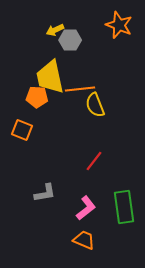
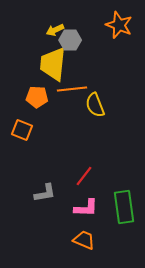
yellow trapezoid: moved 3 px right, 13 px up; rotated 18 degrees clockwise
orange line: moved 8 px left
red line: moved 10 px left, 15 px down
pink L-shape: rotated 40 degrees clockwise
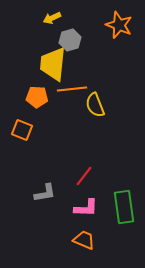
yellow arrow: moved 3 px left, 12 px up
gray hexagon: rotated 15 degrees counterclockwise
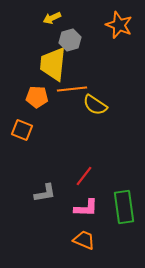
yellow semicircle: rotated 35 degrees counterclockwise
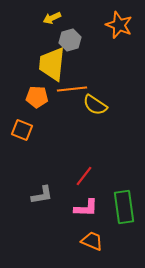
yellow trapezoid: moved 1 px left
gray L-shape: moved 3 px left, 2 px down
orange trapezoid: moved 8 px right, 1 px down
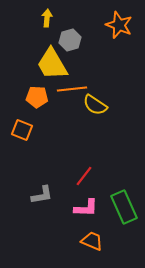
yellow arrow: moved 5 px left; rotated 120 degrees clockwise
yellow trapezoid: rotated 36 degrees counterclockwise
green rectangle: rotated 16 degrees counterclockwise
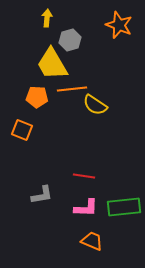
red line: rotated 60 degrees clockwise
green rectangle: rotated 72 degrees counterclockwise
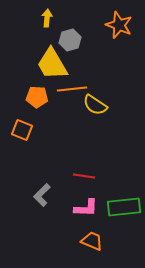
gray L-shape: rotated 145 degrees clockwise
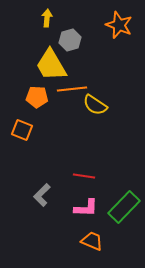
yellow trapezoid: moved 1 px left, 1 px down
green rectangle: rotated 40 degrees counterclockwise
